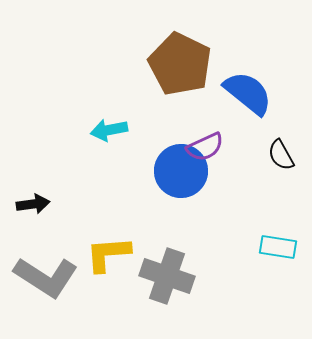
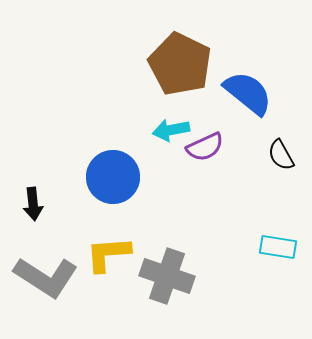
cyan arrow: moved 62 px right
blue circle: moved 68 px left, 6 px down
black arrow: rotated 92 degrees clockwise
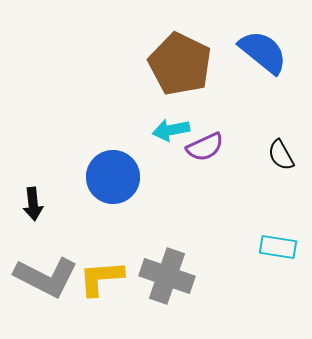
blue semicircle: moved 15 px right, 41 px up
yellow L-shape: moved 7 px left, 24 px down
gray L-shape: rotated 6 degrees counterclockwise
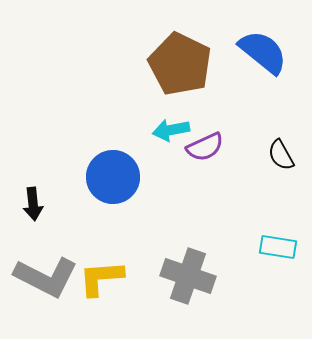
gray cross: moved 21 px right
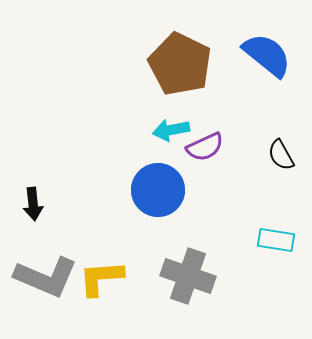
blue semicircle: moved 4 px right, 3 px down
blue circle: moved 45 px right, 13 px down
cyan rectangle: moved 2 px left, 7 px up
gray L-shape: rotated 4 degrees counterclockwise
